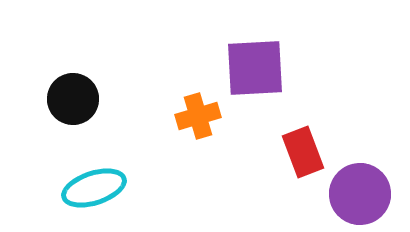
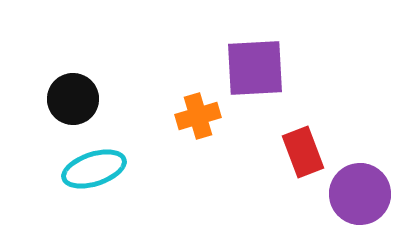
cyan ellipse: moved 19 px up
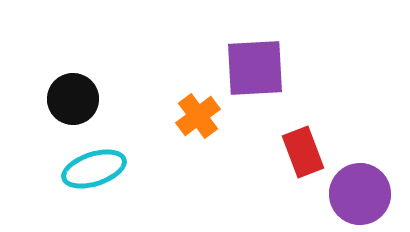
orange cross: rotated 21 degrees counterclockwise
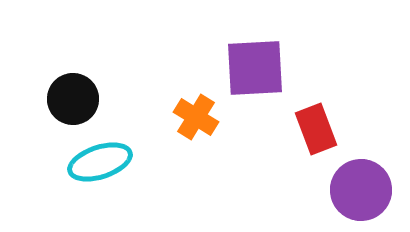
orange cross: moved 2 px left, 1 px down; rotated 21 degrees counterclockwise
red rectangle: moved 13 px right, 23 px up
cyan ellipse: moved 6 px right, 7 px up
purple circle: moved 1 px right, 4 px up
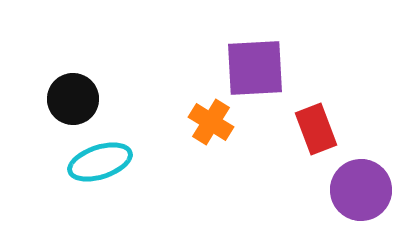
orange cross: moved 15 px right, 5 px down
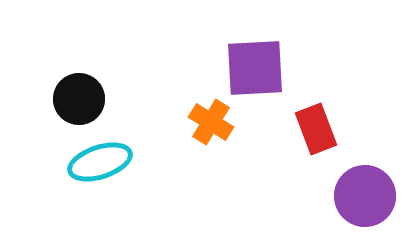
black circle: moved 6 px right
purple circle: moved 4 px right, 6 px down
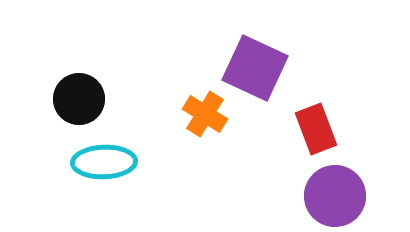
purple square: rotated 28 degrees clockwise
orange cross: moved 6 px left, 8 px up
cyan ellipse: moved 4 px right; rotated 16 degrees clockwise
purple circle: moved 30 px left
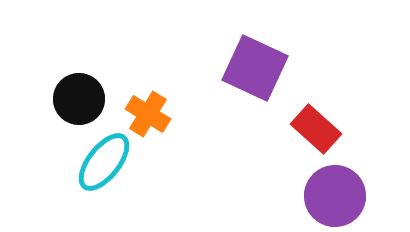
orange cross: moved 57 px left
red rectangle: rotated 27 degrees counterclockwise
cyan ellipse: rotated 50 degrees counterclockwise
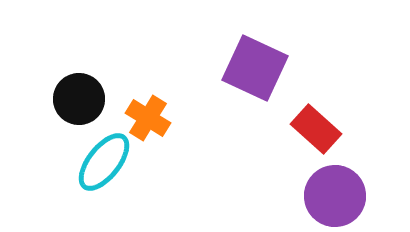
orange cross: moved 4 px down
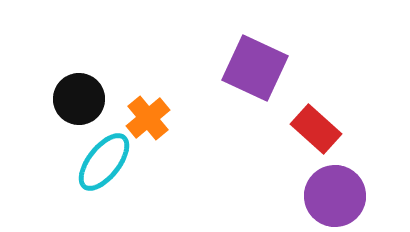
orange cross: rotated 18 degrees clockwise
